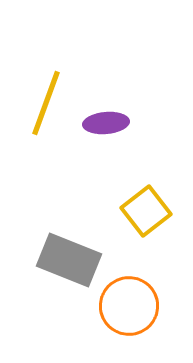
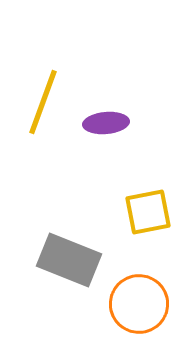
yellow line: moved 3 px left, 1 px up
yellow square: moved 2 px right, 1 px down; rotated 27 degrees clockwise
orange circle: moved 10 px right, 2 px up
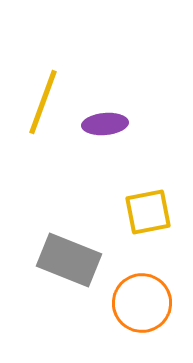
purple ellipse: moved 1 px left, 1 px down
orange circle: moved 3 px right, 1 px up
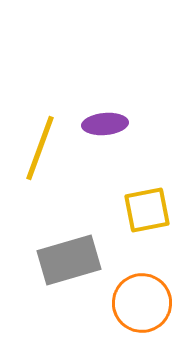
yellow line: moved 3 px left, 46 px down
yellow square: moved 1 px left, 2 px up
gray rectangle: rotated 38 degrees counterclockwise
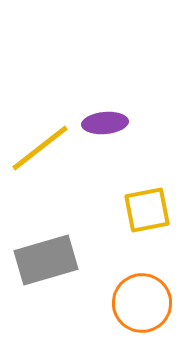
purple ellipse: moved 1 px up
yellow line: rotated 32 degrees clockwise
gray rectangle: moved 23 px left
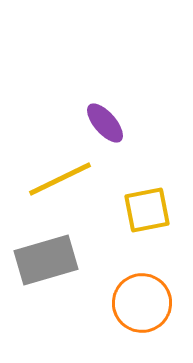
purple ellipse: rotated 54 degrees clockwise
yellow line: moved 20 px right, 31 px down; rotated 12 degrees clockwise
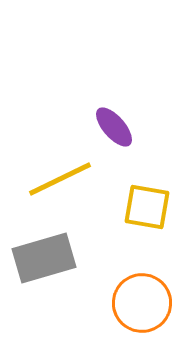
purple ellipse: moved 9 px right, 4 px down
yellow square: moved 3 px up; rotated 21 degrees clockwise
gray rectangle: moved 2 px left, 2 px up
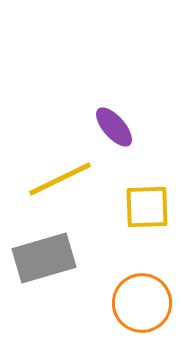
yellow square: rotated 12 degrees counterclockwise
